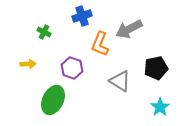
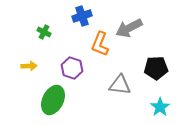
gray arrow: moved 1 px up
yellow arrow: moved 1 px right, 2 px down
black pentagon: rotated 10 degrees clockwise
gray triangle: moved 4 px down; rotated 25 degrees counterclockwise
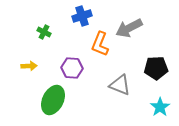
purple hexagon: rotated 15 degrees counterclockwise
gray triangle: rotated 15 degrees clockwise
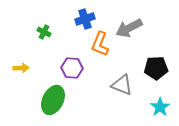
blue cross: moved 3 px right, 3 px down
yellow arrow: moved 8 px left, 2 px down
gray triangle: moved 2 px right
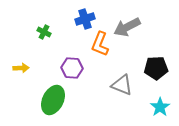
gray arrow: moved 2 px left, 1 px up
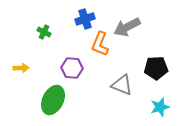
cyan star: rotated 18 degrees clockwise
